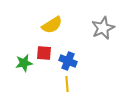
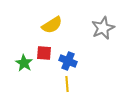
green star: rotated 30 degrees counterclockwise
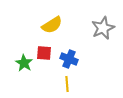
blue cross: moved 1 px right, 2 px up
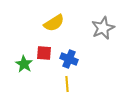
yellow semicircle: moved 2 px right, 2 px up
green star: moved 1 px down
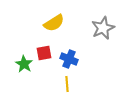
red square: rotated 14 degrees counterclockwise
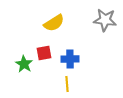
gray star: moved 2 px right, 8 px up; rotated 30 degrees clockwise
blue cross: moved 1 px right; rotated 24 degrees counterclockwise
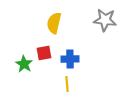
yellow semicircle: rotated 135 degrees clockwise
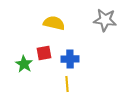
yellow semicircle: rotated 90 degrees clockwise
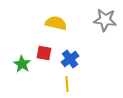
yellow semicircle: moved 2 px right
red square: rotated 21 degrees clockwise
blue cross: rotated 36 degrees counterclockwise
green star: moved 2 px left
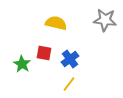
yellow line: moved 2 px right; rotated 42 degrees clockwise
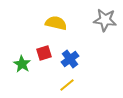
red square: rotated 28 degrees counterclockwise
yellow line: moved 2 px left, 1 px down; rotated 14 degrees clockwise
